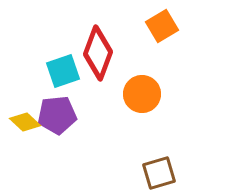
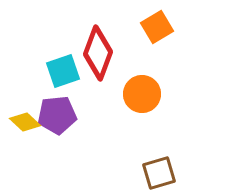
orange square: moved 5 px left, 1 px down
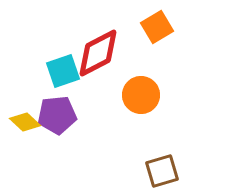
red diamond: rotated 42 degrees clockwise
orange circle: moved 1 px left, 1 px down
brown square: moved 3 px right, 2 px up
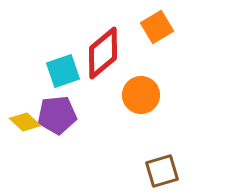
red diamond: moved 5 px right; rotated 12 degrees counterclockwise
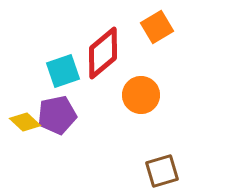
purple pentagon: rotated 6 degrees counterclockwise
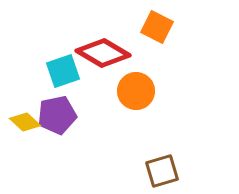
orange square: rotated 32 degrees counterclockwise
red diamond: rotated 70 degrees clockwise
orange circle: moved 5 px left, 4 px up
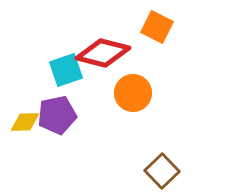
red diamond: rotated 16 degrees counterclockwise
cyan square: moved 3 px right, 1 px up
orange circle: moved 3 px left, 2 px down
yellow diamond: rotated 44 degrees counterclockwise
brown square: rotated 28 degrees counterclockwise
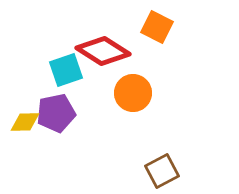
red diamond: moved 2 px up; rotated 18 degrees clockwise
purple pentagon: moved 1 px left, 2 px up
brown square: rotated 16 degrees clockwise
